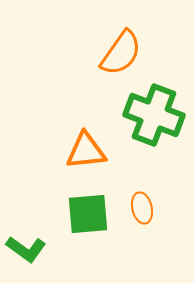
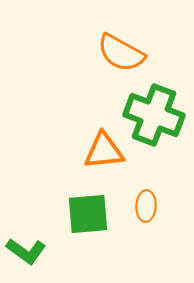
orange semicircle: rotated 84 degrees clockwise
orange triangle: moved 18 px right
orange ellipse: moved 4 px right, 2 px up; rotated 16 degrees clockwise
green L-shape: moved 2 px down
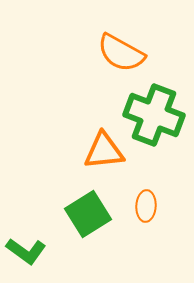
green square: rotated 27 degrees counterclockwise
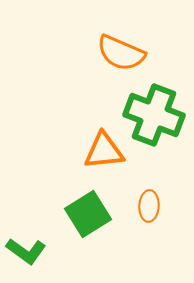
orange semicircle: rotated 6 degrees counterclockwise
orange ellipse: moved 3 px right
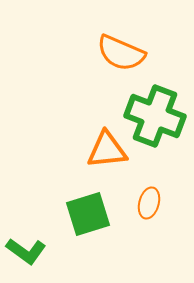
green cross: moved 1 px right, 1 px down
orange triangle: moved 3 px right, 1 px up
orange ellipse: moved 3 px up; rotated 12 degrees clockwise
green square: rotated 15 degrees clockwise
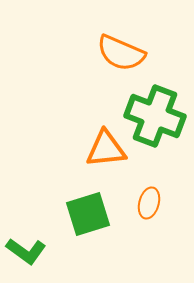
orange triangle: moved 1 px left, 1 px up
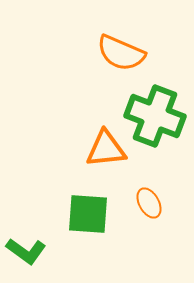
orange ellipse: rotated 44 degrees counterclockwise
green square: rotated 21 degrees clockwise
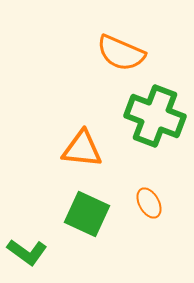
orange triangle: moved 24 px left; rotated 12 degrees clockwise
green square: moved 1 px left; rotated 21 degrees clockwise
green L-shape: moved 1 px right, 1 px down
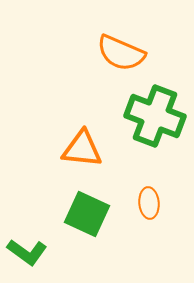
orange ellipse: rotated 24 degrees clockwise
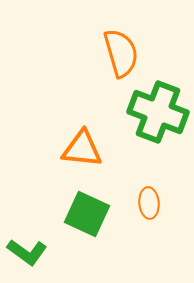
orange semicircle: rotated 129 degrees counterclockwise
green cross: moved 3 px right, 4 px up
